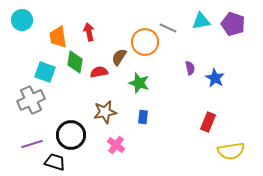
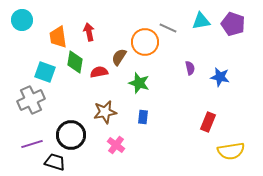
blue star: moved 5 px right, 1 px up; rotated 18 degrees counterclockwise
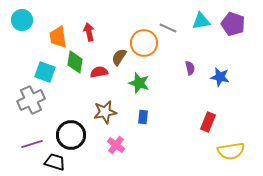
orange circle: moved 1 px left, 1 px down
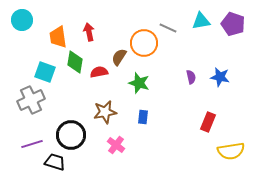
purple semicircle: moved 1 px right, 9 px down
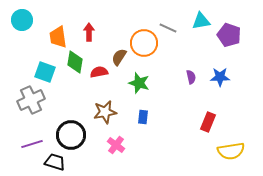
purple pentagon: moved 4 px left, 11 px down
red arrow: rotated 12 degrees clockwise
blue star: rotated 12 degrees counterclockwise
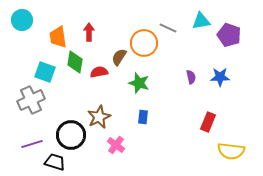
brown star: moved 6 px left, 5 px down; rotated 15 degrees counterclockwise
yellow semicircle: rotated 16 degrees clockwise
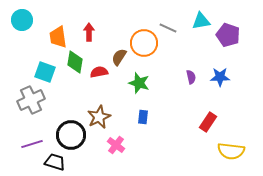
purple pentagon: moved 1 px left
red rectangle: rotated 12 degrees clockwise
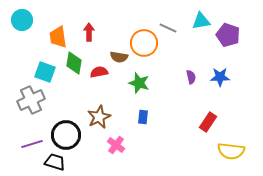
brown semicircle: rotated 114 degrees counterclockwise
green diamond: moved 1 px left, 1 px down
black circle: moved 5 px left
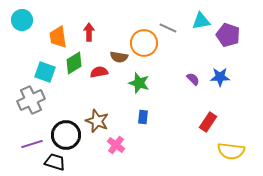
green diamond: rotated 50 degrees clockwise
purple semicircle: moved 2 px right, 2 px down; rotated 32 degrees counterclockwise
brown star: moved 2 px left, 4 px down; rotated 25 degrees counterclockwise
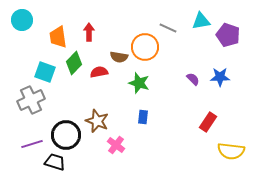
orange circle: moved 1 px right, 4 px down
green diamond: rotated 15 degrees counterclockwise
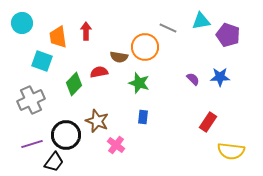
cyan circle: moved 3 px down
red arrow: moved 3 px left, 1 px up
green diamond: moved 21 px down
cyan square: moved 3 px left, 11 px up
black trapezoid: moved 1 px left; rotated 110 degrees clockwise
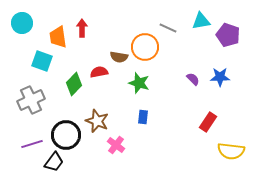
red arrow: moved 4 px left, 3 px up
